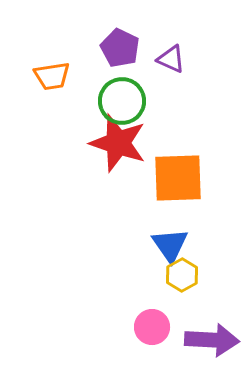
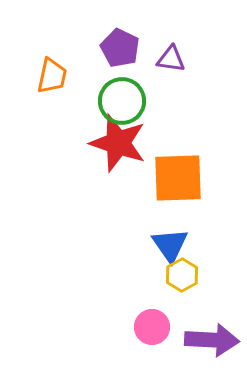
purple triangle: rotated 16 degrees counterclockwise
orange trapezoid: rotated 69 degrees counterclockwise
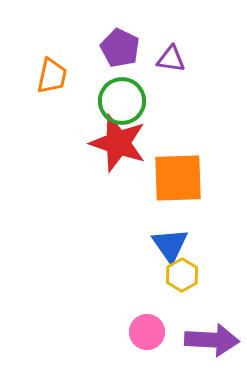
pink circle: moved 5 px left, 5 px down
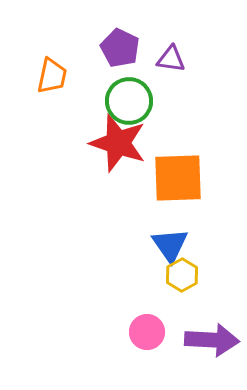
green circle: moved 7 px right
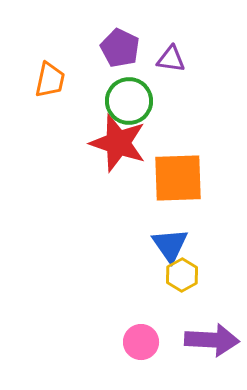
orange trapezoid: moved 2 px left, 4 px down
pink circle: moved 6 px left, 10 px down
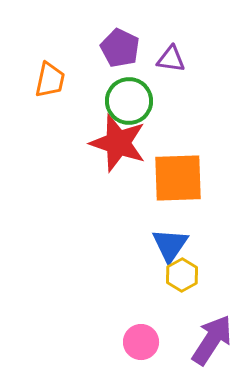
blue triangle: rotated 9 degrees clockwise
purple arrow: rotated 60 degrees counterclockwise
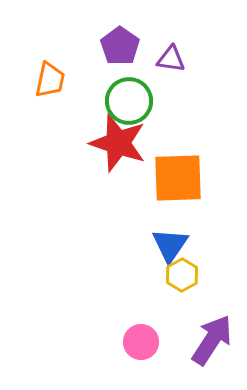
purple pentagon: moved 2 px up; rotated 9 degrees clockwise
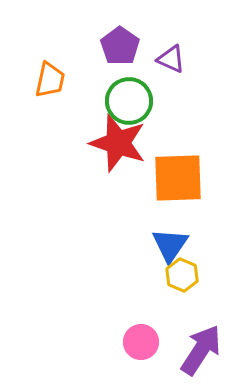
purple triangle: rotated 16 degrees clockwise
yellow hexagon: rotated 8 degrees counterclockwise
purple arrow: moved 11 px left, 10 px down
